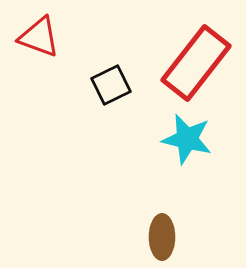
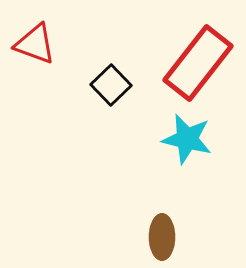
red triangle: moved 4 px left, 7 px down
red rectangle: moved 2 px right
black square: rotated 18 degrees counterclockwise
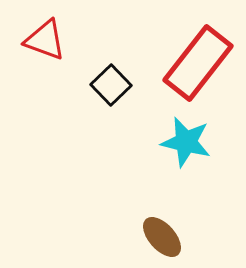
red triangle: moved 10 px right, 4 px up
cyan star: moved 1 px left, 3 px down
brown ellipse: rotated 42 degrees counterclockwise
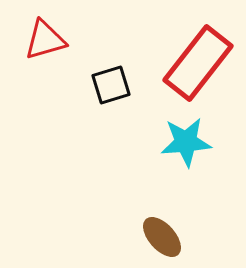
red triangle: rotated 36 degrees counterclockwise
black square: rotated 27 degrees clockwise
cyan star: rotated 18 degrees counterclockwise
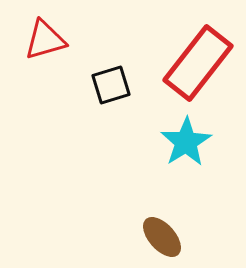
cyan star: rotated 27 degrees counterclockwise
